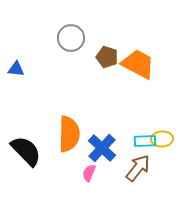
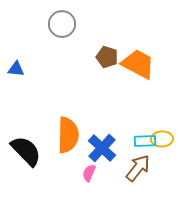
gray circle: moved 9 px left, 14 px up
orange semicircle: moved 1 px left, 1 px down
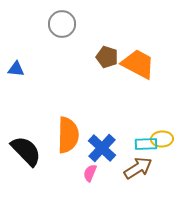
cyan rectangle: moved 1 px right, 3 px down
brown arrow: rotated 20 degrees clockwise
pink semicircle: moved 1 px right
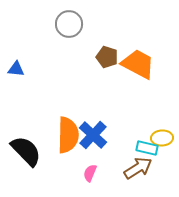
gray circle: moved 7 px right
yellow ellipse: moved 1 px up
cyan rectangle: moved 1 px right, 4 px down; rotated 15 degrees clockwise
blue cross: moved 9 px left, 13 px up
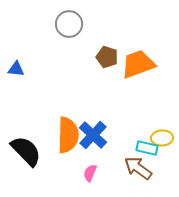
orange trapezoid: rotated 48 degrees counterclockwise
brown arrow: rotated 112 degrees counterclockwise
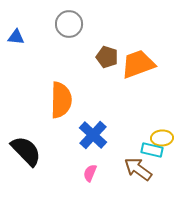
blue triangle: moved 32 px up
orange semicircle: moved 7 px left, 35 px up
cyan rectangle: moved 5 px right, 2 px down
brown arrow: moved 1 px down
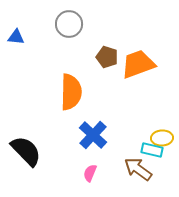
orange semicircle: moved 10 px right, 8 px up
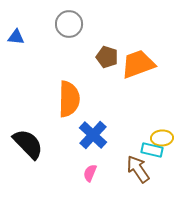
orange semicircle: moved 2 px left, 7 px down
black semicircle: moved 2 px right, 7 px up
brown arrow: rotated 20 degrees clockwise
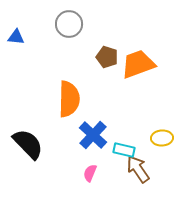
cyan rectangle: moved 28 px left
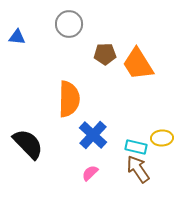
blue triangle: moved 1 px right
brown pentagon: moved 2 px left, 3 px up; rotated 20 degrees counterclockwise
orange trapezoid: rotated 102 degrees counterclockwise
cyan rectangle: moved 12 px right, 3 px up
pink semicircle: rotated 24 degrees clockwise
